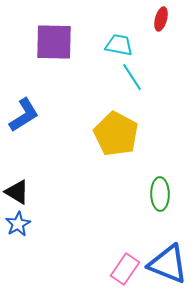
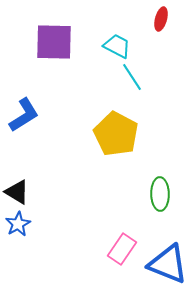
cyan trapezoid: moved 2 px left, 1 px down; rotated 16 degrees clockwise
pink rectangle: moved 3 px left, 20 px up
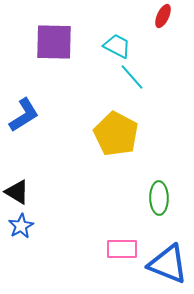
red ellipse: moved 2 px right, 3 px up; rotated 10 degrees clockwise
cyan line: rotated 8 degrees counterclockwise
green ellipse: moved 1 px left, 4 px down
blue star: moved 3 px right, 2 px down
pink rectangle: rotated 56 degrees clockwise
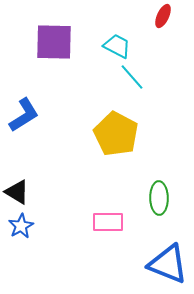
pink rectangle: moved 14 px left, 27 px up
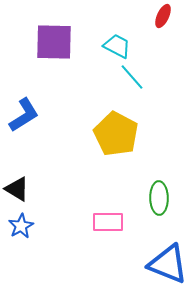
black triangle: moved 3 px up
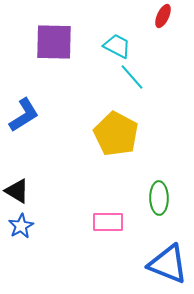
black triangle: moved 2 px down
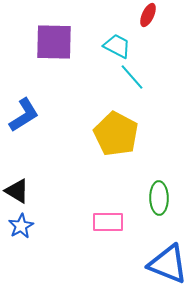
red ellipse: moved 15 px left, 1 px up
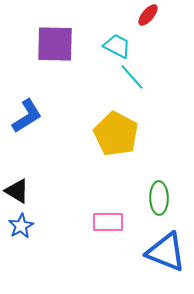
red ellipse: rotated 15 degrees clockwise
purple square: moved 1 px right, 2 px down
blue L-shape: moved 3 px right, 1 px down
blue triangle: moved 2 px left, 12 px up
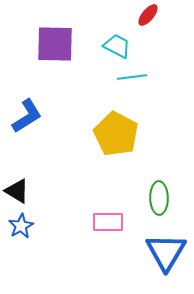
cyan line: rotated 56 degrees counterclockwise
blue triangle: rotated 39 degrees clockwise
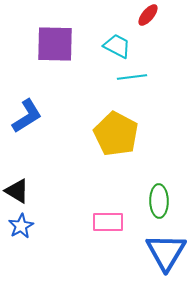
green ellipse: moved 3 px down
